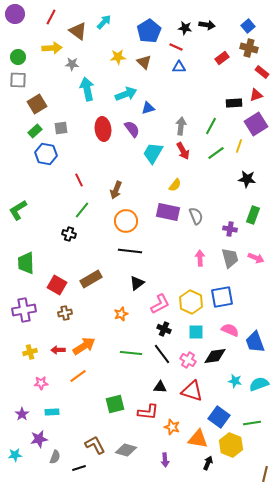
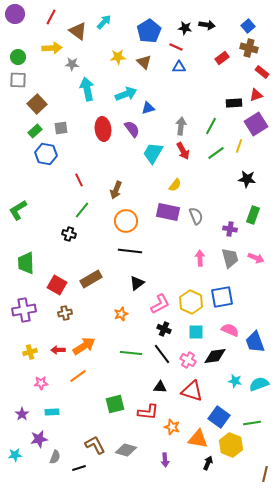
brown square at (37, 104): rotated 12 degrees counterclockwise
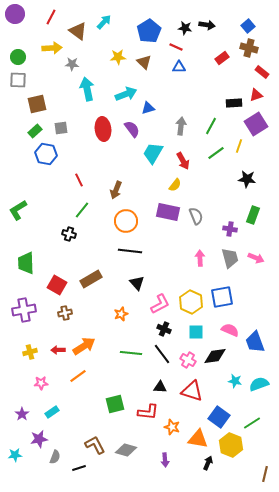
brown square at (37, 104): rotated 30 degrees clockwise
red arrow at (183, 151): moved 10 px down
black triangle at (137, 283): rotated 35 degrees counterclockwise
cyan rectangle at (52, 412): rotated 32 degrees counterclockwise
green line at (252, 423): rotated 24 degrees counterclockwise
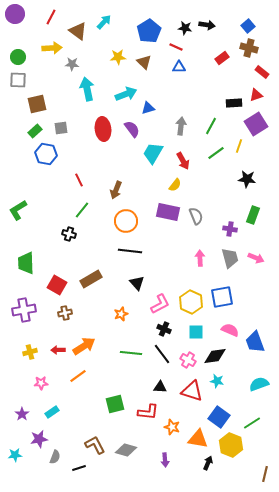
cyan star at (235, 381): moved 18 px left
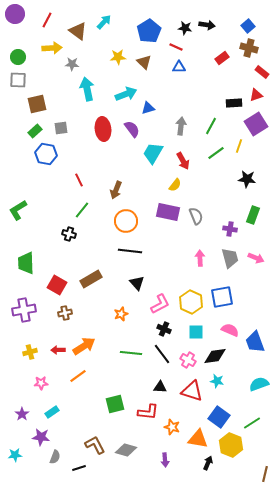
red line at (51, 17): moved 4 px left, 3 px down
purple star at (39, 439): moved 2 px right, 2 px up; rotated 18 degrees clockwise
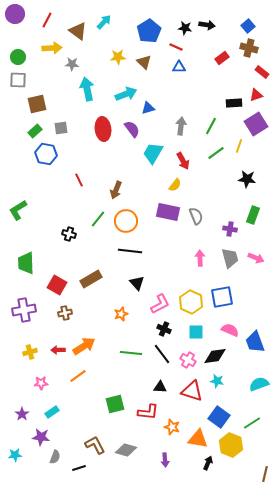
green line at (82, 210): moved 16 px right, 9 px down
